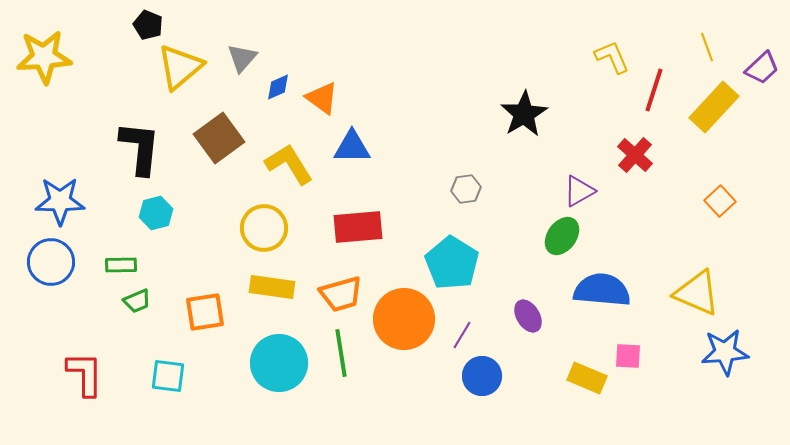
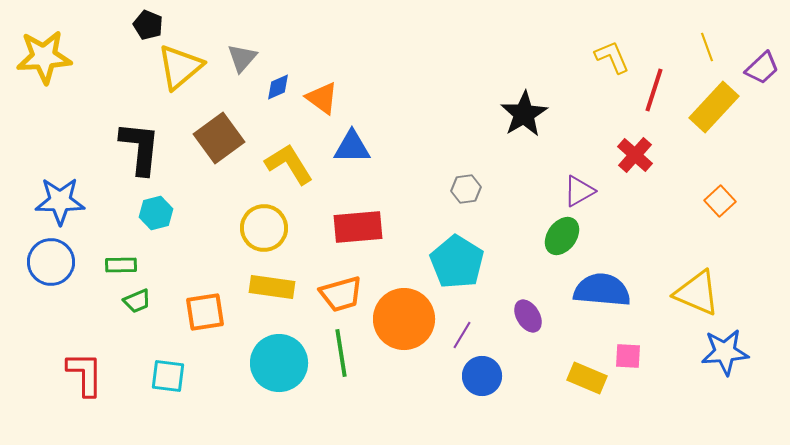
cyan pentagon at (452, 263): moved 5 px right, 1 px up
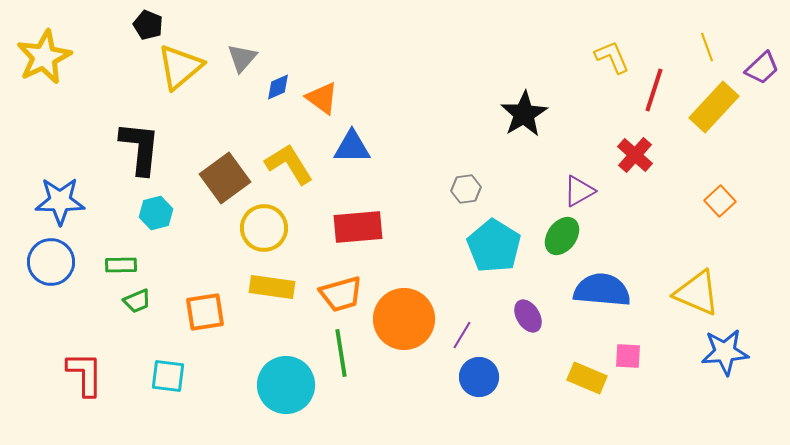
yellow star at (44, 57): rotated 22 degrees counterclockwise
brown square at (219, 138): moved 6 px right, 40 px down
cyan pentagon at (457, 262): moved 37 px right, 16 px up
cyan circle at (279, 363): moved 7 px right, 22 px down
blue circle at (482, 376): moved 3 px left, 1 px down
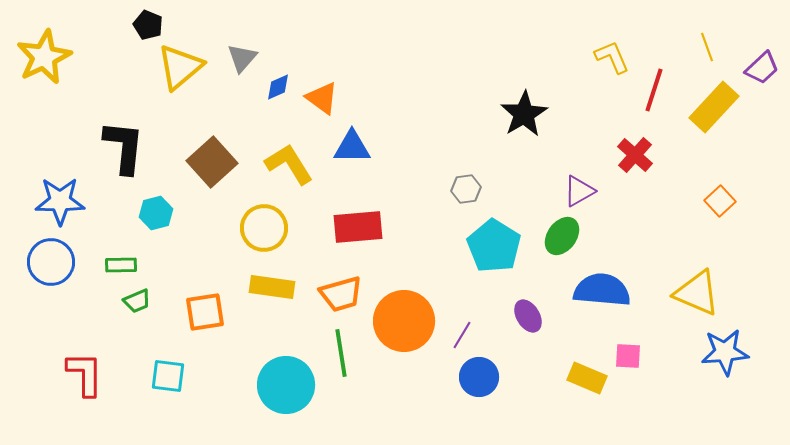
black L-shape at (140, 148): moved 16 px left, 1 px up
brown square at (225, 178): moved 13 px left, 16 px up; rotated 6 degrees counterclockwise
orange circle at (404, 319): moved 2 px down
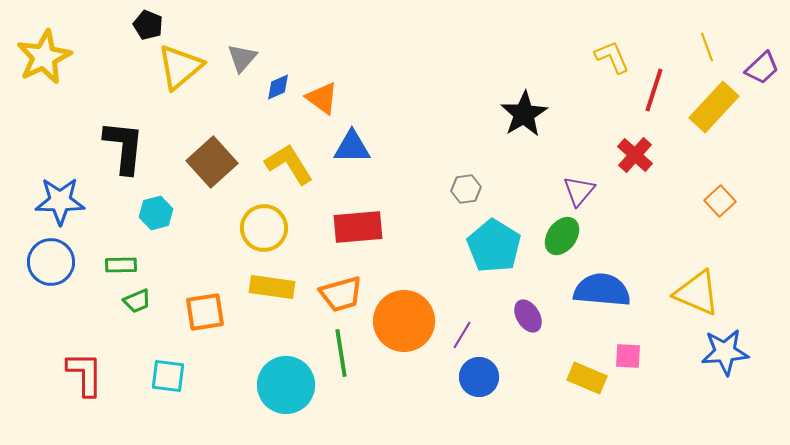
purple triangle at (579, 191): rotated 20 degrees counterclockwise
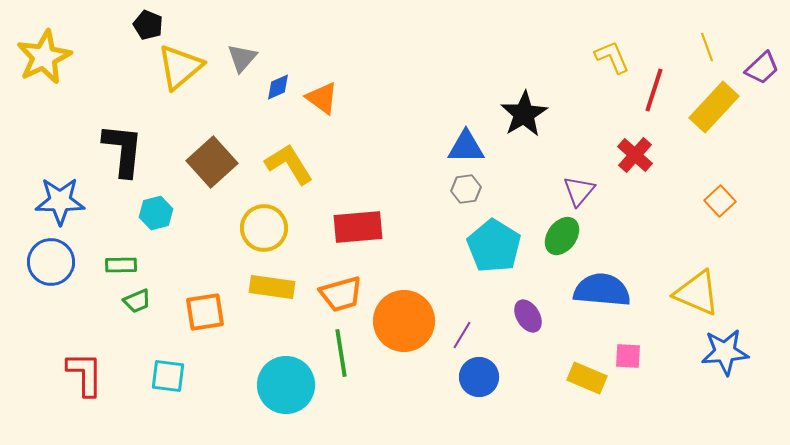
black L-shape at (124, 147): moved 1 px left, 3 px down
blue triangle at (352, 147): moved 114 px right
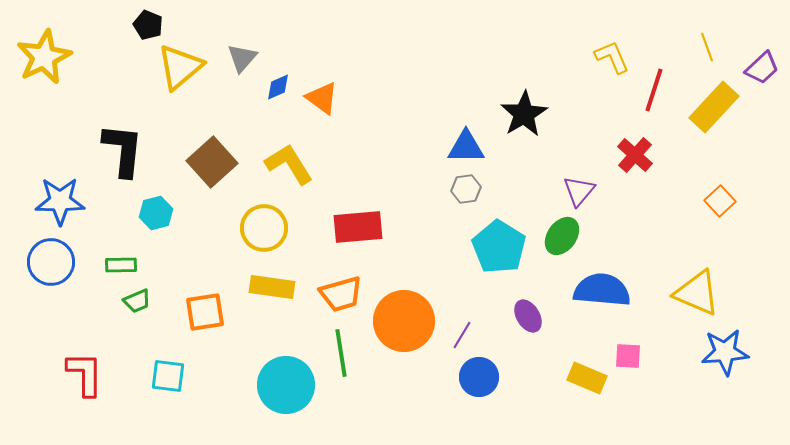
cyan pentagon at (494, 246): moved 5 px right, 1 px down
